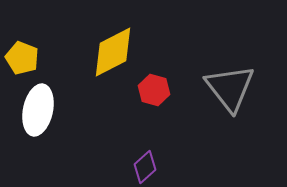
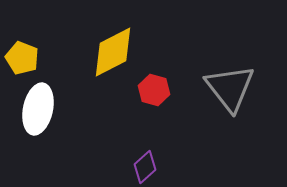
white ellipse: moved 1 px up
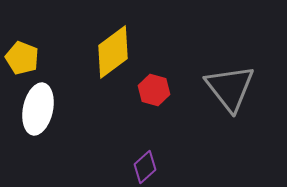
yellow diamond: rotated 10 degrees counterclockwise
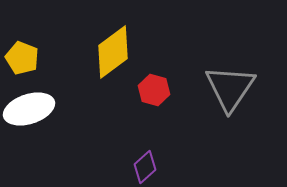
gray triangle: rotated 12 degrees clockwise
white ellipse: moved 9 px left; rotated 60 degrees clockwise
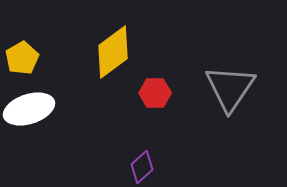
yellow pentagon: rotated 20 degrees clockwise
red hexagon: moved 1 px right, 3 px down; rotated 16 degrees counterclockwise
purple diamond: moved 3 px left
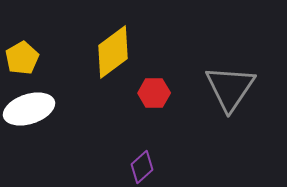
red hexagon: moved 1 px left
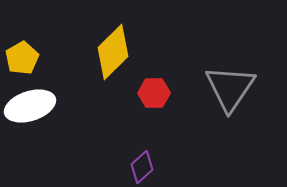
yellow diamond: rotated 8 degrees counterclockwise
white ellipse: moved 1 px right, 3 px up
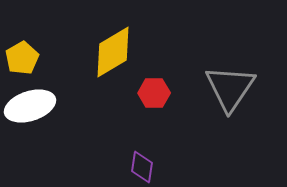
yellow diamond: rotated 14 degrees clockwise
purple diamond: rotated 40 degrees counterclockwise
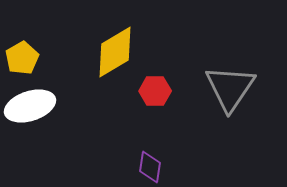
yellow diamond: moved 2 px right
red hexagon: moved 1 px right, 2 px up
purple diamond: moved 8 px right
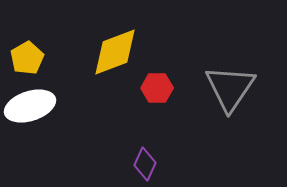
yellow diamond: rotated 10 degrees clockwise
yellow pentagon: moved 5 px right
red hexagon: moved 2 px right, 3 px up
purple diamond: moved 5 px left, 3 px up; rotated 16 degrees clockwise
